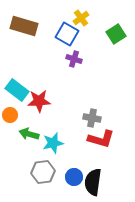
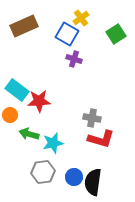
brown rectangle: rotated 40 degrees counterclockwise
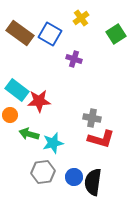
brown rectangle: moved 4 px left, 7 px down; rotated 60 degrees clockwise
blue square: moved 17 px left
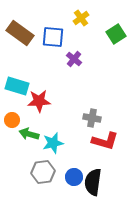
blue square: moved 3 px right, 3 px down; rotated 25 degrees counterclockwise
purple cross: rotated 21 degrees clockwise
cyan rectangle: moved 4 px up; rotated 20 degrees counterclockwise
orange circle: moved 2 px right, 5 px down
red L-shape: moved 4 px right, 2 px down
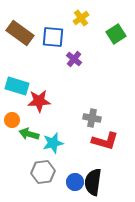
blue circle: moved 1 px right, 5 px down
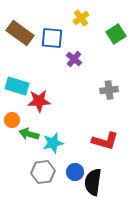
blue square: moved 1 px left, 1 px down
gray cross: moved 17 px right, 28 px up; rotated 18 degrees counterclockwise
blue circle: moved 10 px up
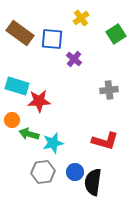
blue square: moved 1 px down
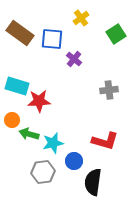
blue circle: moved 1 px left, 11 px up
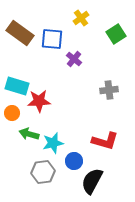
orange circle: moved 7 px up
black semicircle: moved 1 px left, 1 px up; rotated 20 degrees clockwise
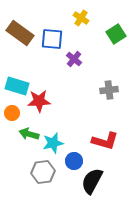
yellow cross: rotated 21 degrees counterclockwise
